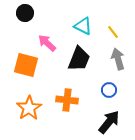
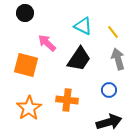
black trapezoid: rotated 12 degrees clockwise
black arrow: rotated 35 degrees clockwise
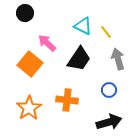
yellow line: moved 7 px left
orange square: moved 4 px right, 1 px up; rotated 25 degrees clockwise
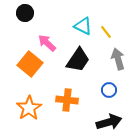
black trapezoid: moved 1 px left, 1 px down
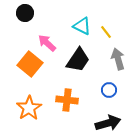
cyan triangle: moved 1 px left
black arrow: moved 1 px left, 1 px down
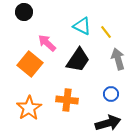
black circle: moved 1 px left, 1 px up
blue circle: moved 2 px right, 4 px down
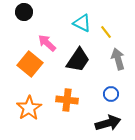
cyan triangle: moved 3 px up
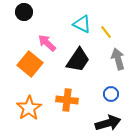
cyan triangle: moved 1 px down
